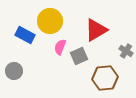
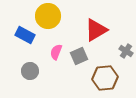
yellow circle: moved 2 px left, 5 px up
pink semicircle: moved 4 px left, 5 px down
gray circle: moved 16 px right
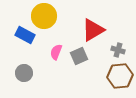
yellow circle: moved 4 px left
red triangle: moved 3 px left
gray cross: moved 8 px left, 1 px up; rotated 16 degrees counterclockwise
gray circle: moved 6 px left, 2 px down
brown hexagon: moved 15 px right, 2 px up
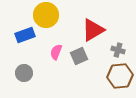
yellow circle: moved 2 px right, 1 px up
blue rectangle: rotated 48 degrees counterclockwise
